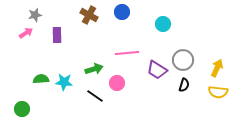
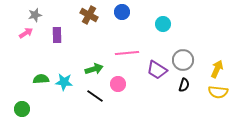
yellow arrow: moved 1 px down
pink circle: moved 1 px right, 1 px down
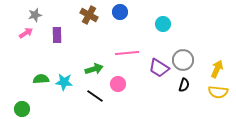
blue circle: moved 2 px left
purple trapezoid: moved 2 px right, 2 px up
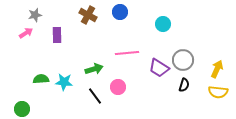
brown cross: moved 1 px left
pink circle: moved 3 px down
black line: rotated 18 degrees clockwise
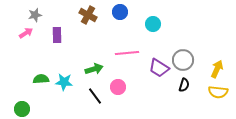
cyan circle: moved 10 px left
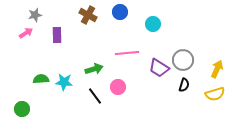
yellow semicircle: moved 3 px left, 2 px down; rotated 24 degrees counterclockwise
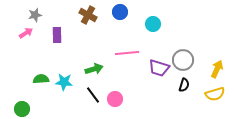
purple trapezoid: rotated 15 degrees counterclockwise
pink circle: moved 3 px left, 12 px down
black line: moved 2 px left, 1 px up
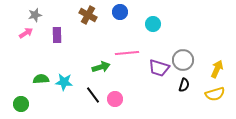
green arrow: moved 7 px right, 2 px up
green circle: moved 1 px left, 5 px up
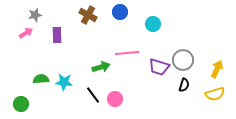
purple trapezoid: moved 1 px up
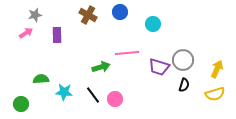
cyan star: moved 10 px down
